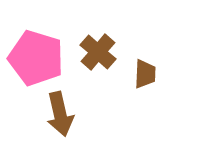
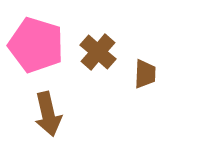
pink pentagon: moved 13 px up
brown arrow: moved 12 px left
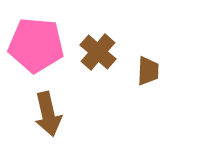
pink pentagon: rotated 12 degrees counterclockwise
brown trapezoid: moved 3 px right, 3 px up
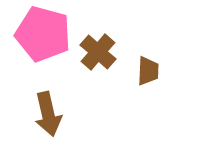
pink pentagon: moved 7 px right, 11 px up; rotated 10 degrees clockwise
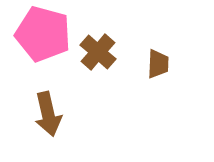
brown trapezoid: moved 10 px right, 7 px up
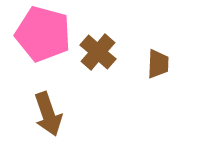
brown arrow: rotated 6 degrees counterclockwise
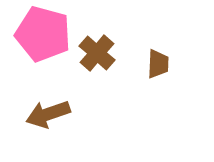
brown cross: moved 1 px left, 1 px down
brown arrow: rotated 90 degrees clockwise
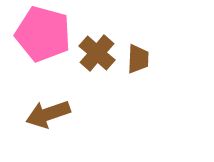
brown trapezoid: moved 20 px left, 5 px up
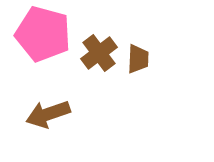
brown cross: moved 2 px right; rotated 12 degrees clockwise
